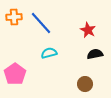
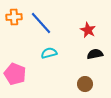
pink pentagon: rotated 15 degrees counterclockwise
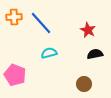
pink pentagon: moved 1 px down
brown circle: moved 1 px left
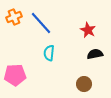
orange cross: rotated 21 degrees counterclockwise
cyan semicircle: rotated 70 degrees counterclockwise
pink pentagon: rotated 25 degrees counterclockwise
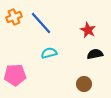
cyan semicircle: rotated 70 degrees clockwise
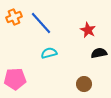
black semicircle: moved 4 px right, 1 px up
pink pentagon: moved 4 px down
